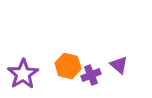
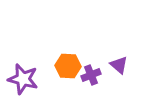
orange hexagon: rotated 10 degrees counterclockwise
purple star: moved 5 px down; rotated 24 degrees counterclockwise
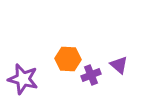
orange hexagon: moved 7 px up
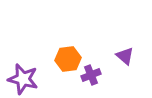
orange hexagon: rotated 10 degrees counterclockwise
purple triangle: moved 6 px right, 9 px up
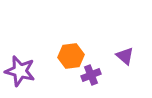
orange hexagon: moved 3 px right, 3 px up
purple star: moved 3 px left, 8 px up
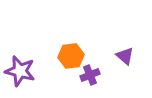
purple cross: moved 1 px left
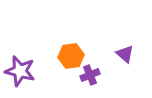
purple triangle: moved 2 px up
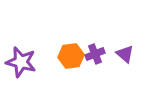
purple star: moved 1 px right, 9 px up
purple cross: moved 5 px right, 21 px up
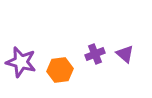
orange hexagon: moved 11 px left, 14 px down
